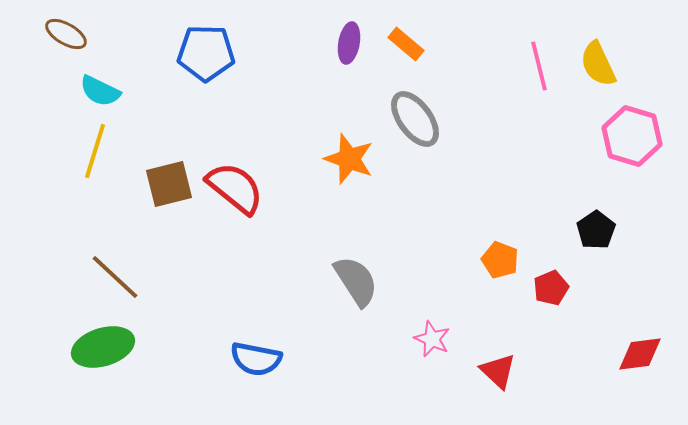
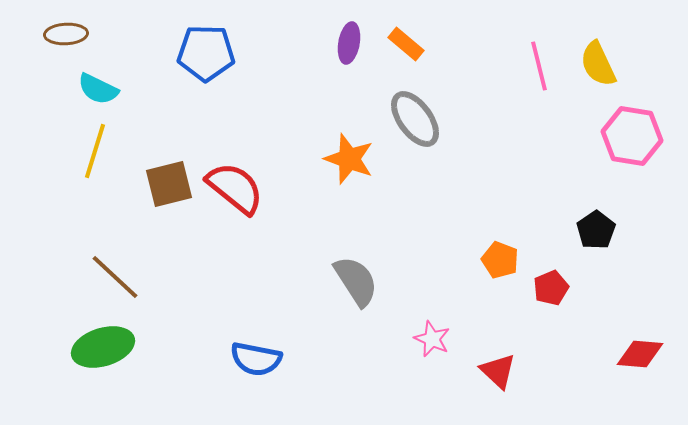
brown ellipse: rotated 33 degrees counterclockwise
cyan semicircle: moved 2 px left, 2 px up
pink hexagon: rotated 8 degrees counterclockwise
red diamond: rotated 12 degrees clockwise
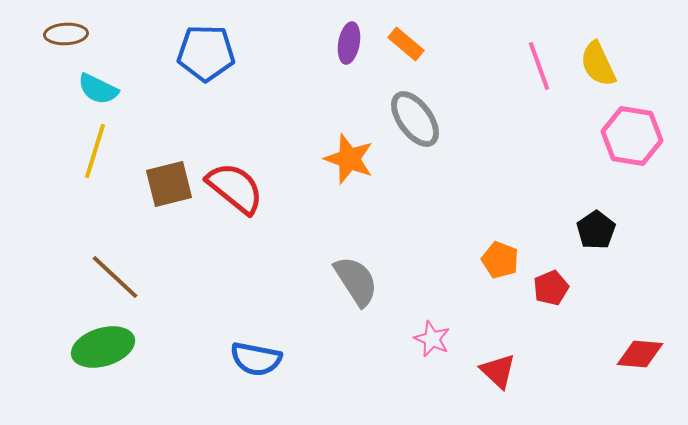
pink line: rotated 6 degrees counterclockwise
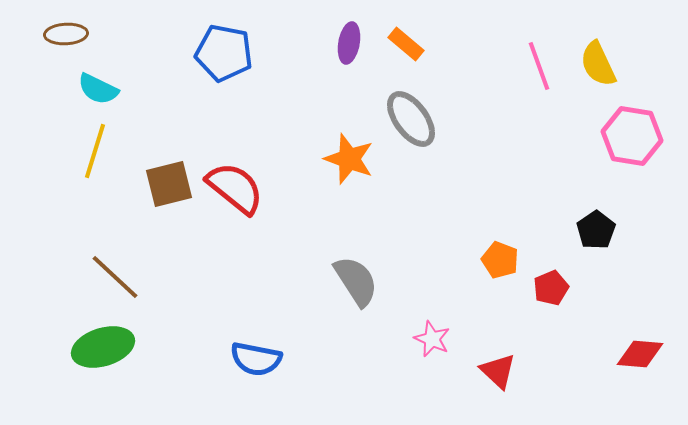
blue pentagon: moved 18 px right; rotated 10 degrees clockwise
gray ellipse: moved 4 px left
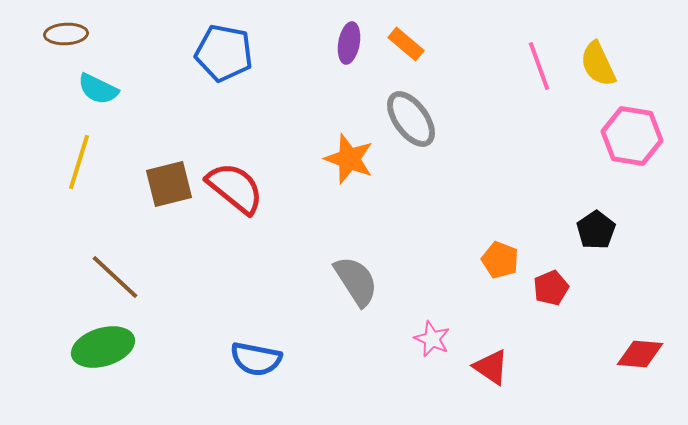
yellow line: moved 16 px left, 11 px down
red triangle: moved 7 px left, 4 px up; rotated 9 degrees counterclockwise
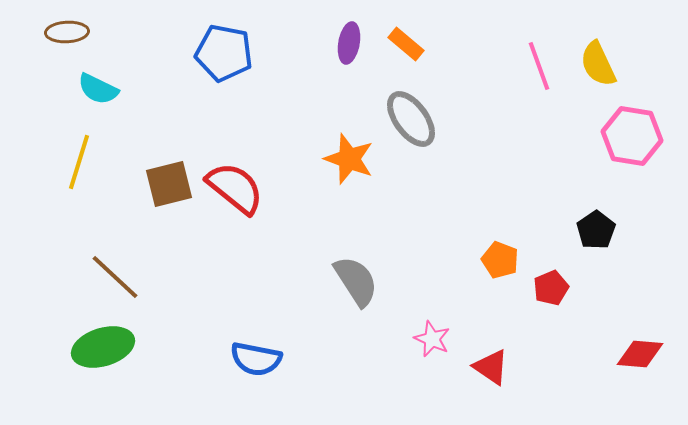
brown ellipse: moved 1 px right, 2 px up
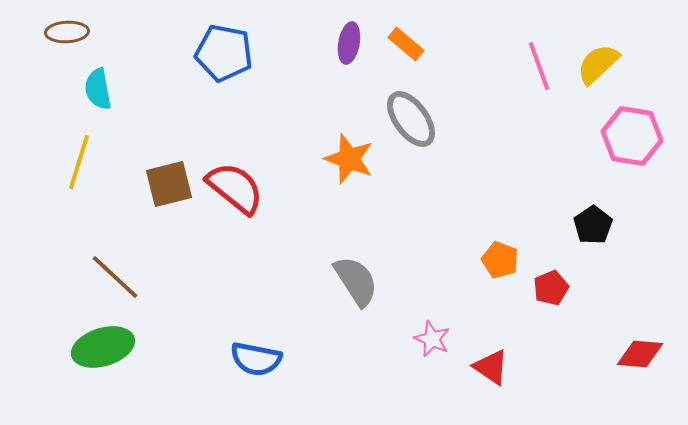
yellow semicircle: rotated 72 degrees clockwise
cyan semicircle: rotated 54 degrees clockwise
black pentagon: moved 3 px left, 5 px up
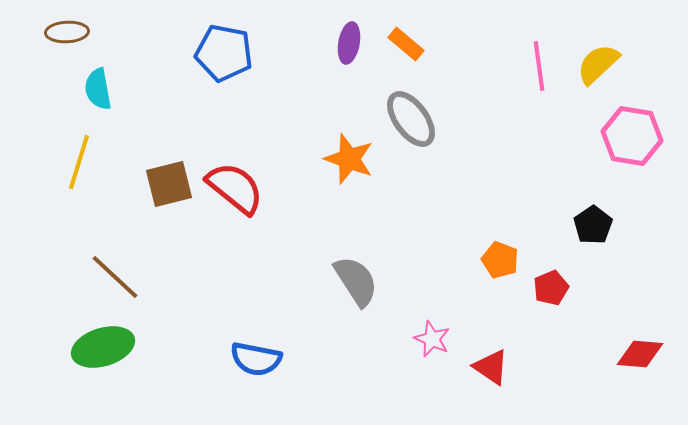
pink line: rotated 12 degrees clockwise
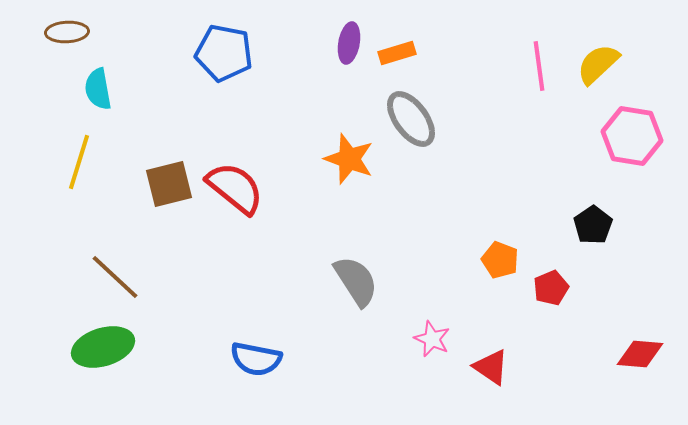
orange rectangle: moved 9 px left, 9 px down; rotated 57 degrees counterclockwise
